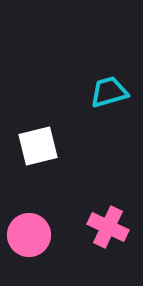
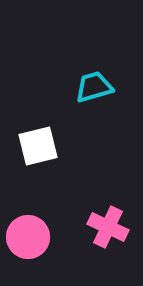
cyan trapezoid: moved 15 px left, 5 px up
pink circle: moved 1 px left, 2 px down
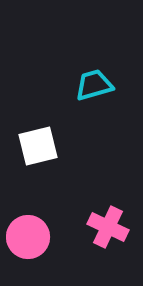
cyan trapezoid: moved 2 px up
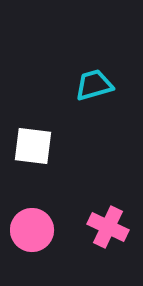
white square: moved 5 px left; rotated 21 degrees clockwise
pink circle: moved 4 px right, 7 px up
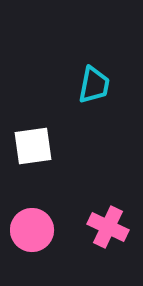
cyan trapezoid: rotated 117 degrees clockwise
white square: rotated 15 degrees counterclockwise
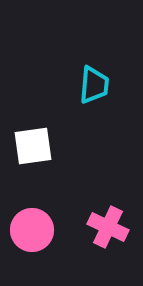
cyan trapezoid: rotated 6 degrees counterclockwise
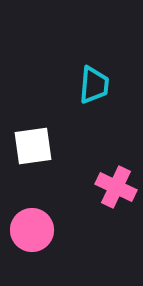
pink cross: moved 8 px right, 40 px up
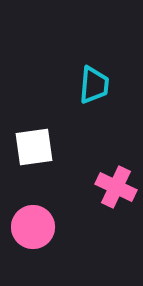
white square: moved 1 px right, 1 px down
pink circle: moved 1 px right, 3 px up
